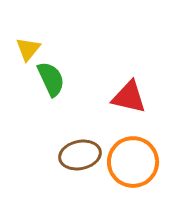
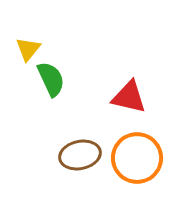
orange circle: moved 4 px right, 4 px up
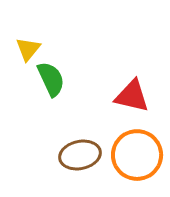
red triangle: moved 3 px right, 1 px up
orange circle: moved 3 px up
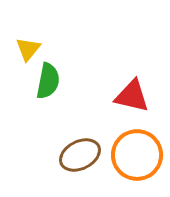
green semicircle: moved 3 px left, 2 px down; rotated 36 degrees clockwise
brown ellipse: rotated 15 degrees counterclockwise
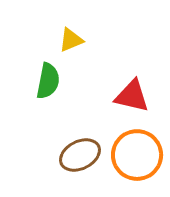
yellow triangle: moved 43 px right, 9 px up; rotated 28 degrees clockwise
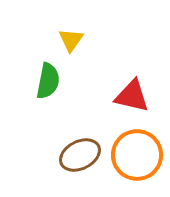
yellow triangle: rotated 32 degrees counterclockwise
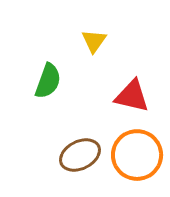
yellow triangle: moved 23 px right, 1 px down
green semicircle: rotated 9 degrees clockwise
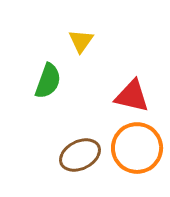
yellow triangle: moved 13 px left
orange circle: moved 7 px up
